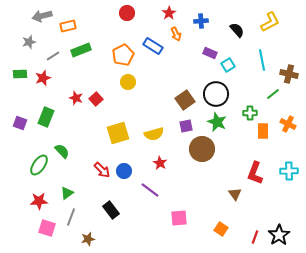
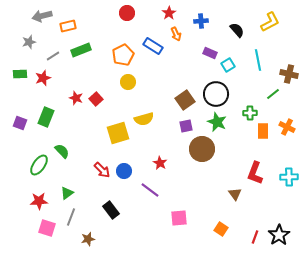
cyan line at (262, 60): moved 4 px left
orange cross at (288, 124): moved 1 px left, 3 px down
yellow semicircle at (154, 134): moved 10 px left, 15 px up
cyan cross at (289, 171): moved 6 px down
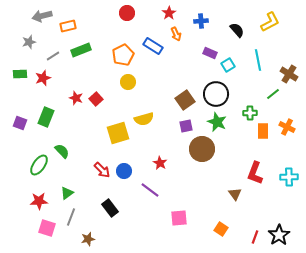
brown cross at (289, 74): rotated 18 degrees clockwise
black rectangle at (111, 210): moved 1 px left, 2 px up
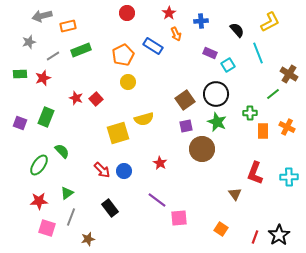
cyan line at (258, 60): moved 7 px up; rotated 10 degrees counterclockwise
purple line at (150, 190): moved 7 px right, 10 px down
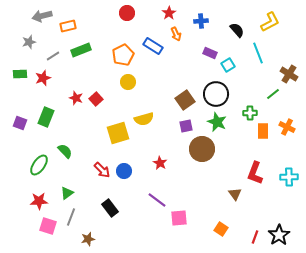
green semicircle at (62, 151): moved 3 px right
pink square at (47, 228): moved 1 px right, 2 px up
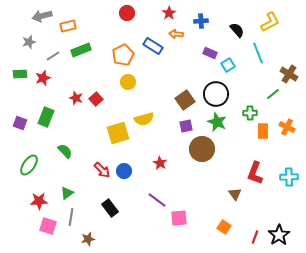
orange arrow at (176, 34): rotated 120 degrees clockwise
green ellipse at (39, 165): moved 10 px left
gray line at (71, 217): rotated 12 degrees counterclockwise
orange square at (221, 229): moved 3 px right, 2 px up
